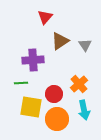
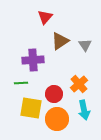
yellow square: moved 1 px down
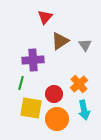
green line: rotated 72 degrees counterclockwise
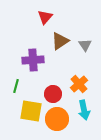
green line: moved 5 px left, 3 px down
red circle: moved 1 px left
yellow square: moved 3 px down
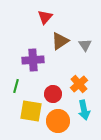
orange circle: moved 1 px right, 2 px down
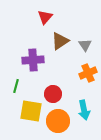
orange cross: moved 9 px right, 11 px up; rotated 18 degrees clockwise
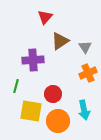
gray triangle: moved 2 px down
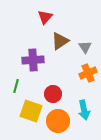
yellow square: rotated 10 degrees clockwise
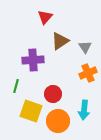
cyan arrow: rotated 18 degrees clockwise
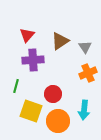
red triangle: moved 18 px left, 18 px down
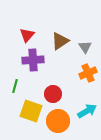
green line: moved 1 px left
cyan arrow: moved 3 px right, 1 px down; rotated 126 degrees counterclockwise
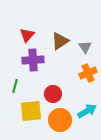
yellow square: rotated 25 degrees counterclockwise
orange circle: moved 2 px right, 1 px up
